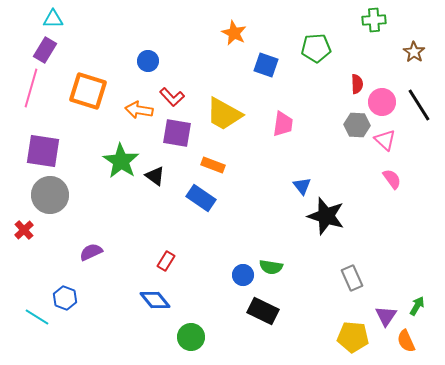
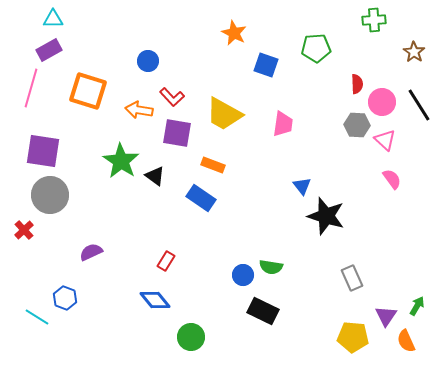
purple rectangle at (45, 50): moved 4 px right; rotated 30 degrees clockwise
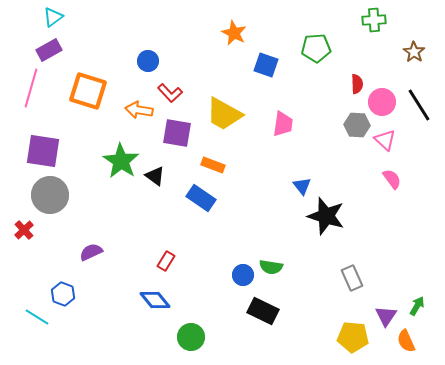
cyan triangle at (53, 19): moved 2 px up; rotated 35 degrees counterclockwise
red L-shape at (172, 97): moved 2 px left, 4 px up
blue hexagon at (65, 298): moved 2 px left, 4 px up
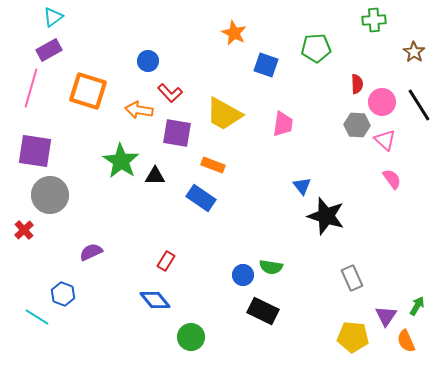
purple square at (43, 151): moved 8 px left
black triangle at (155, 176): rotated 35 degrees counterclockwise
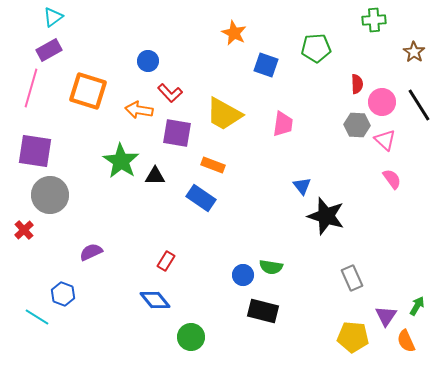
black rectangle at (263, 311): rotated 12 degrees counterclockwise
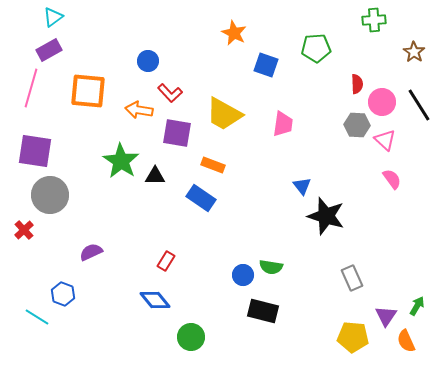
orange square at (88, 91): rotated 12 degrees counterclockwise
